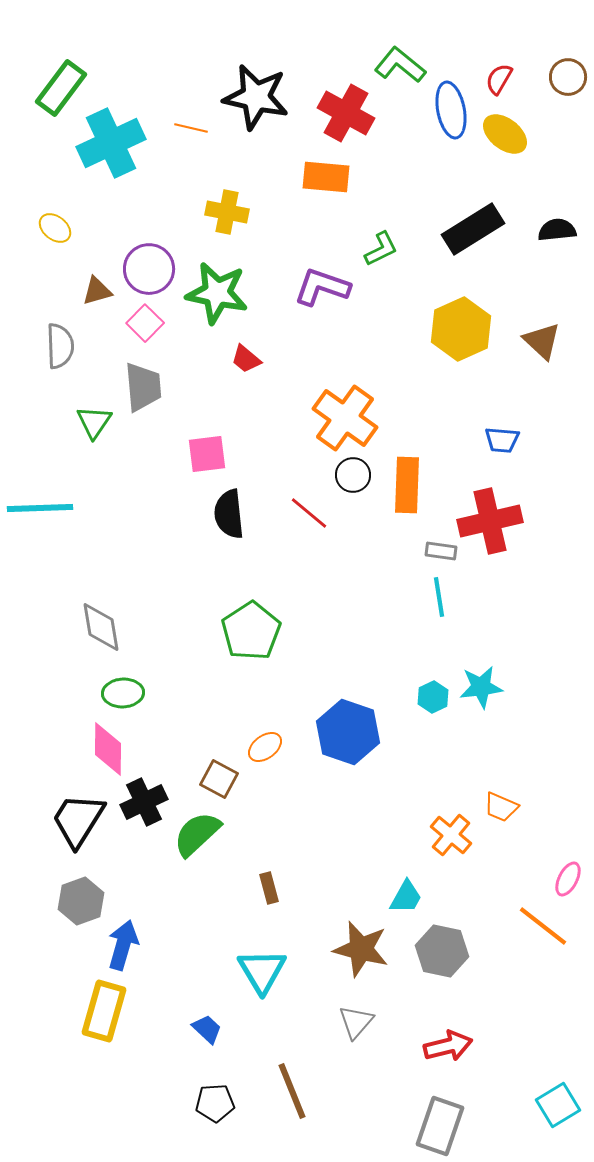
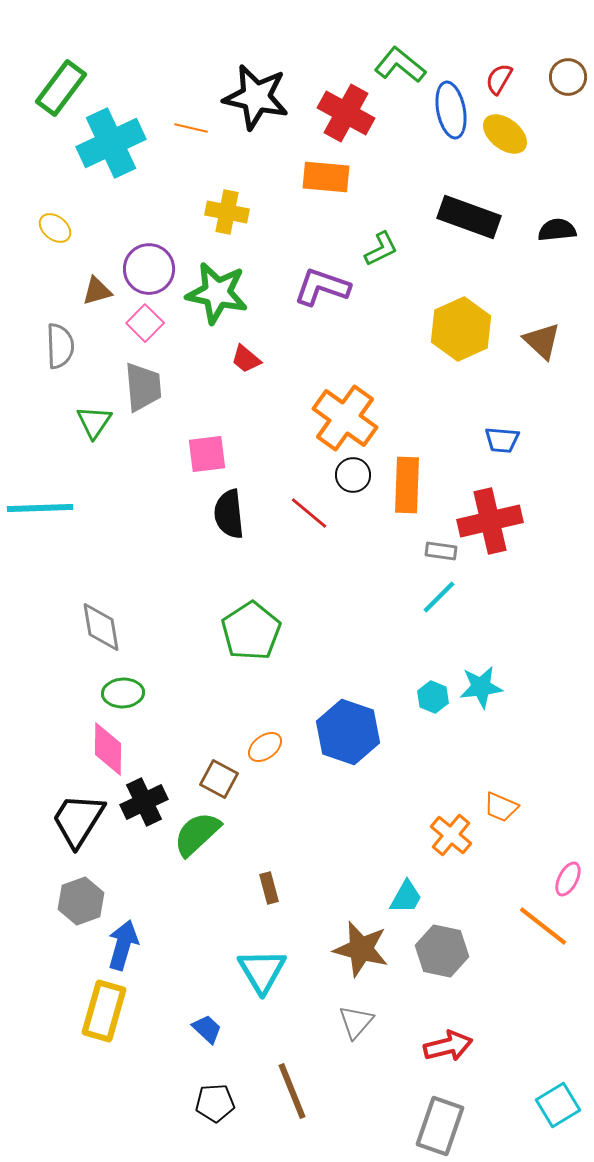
black rectangle at (473, 229): moved 4 px left, 12 px up; rotated 52 degrees clockwise
cyan line at (439, 597): rotated 54 degrees clockwise
cyan hexagon at (433, 697): rotated 12 degrees counterclockwise
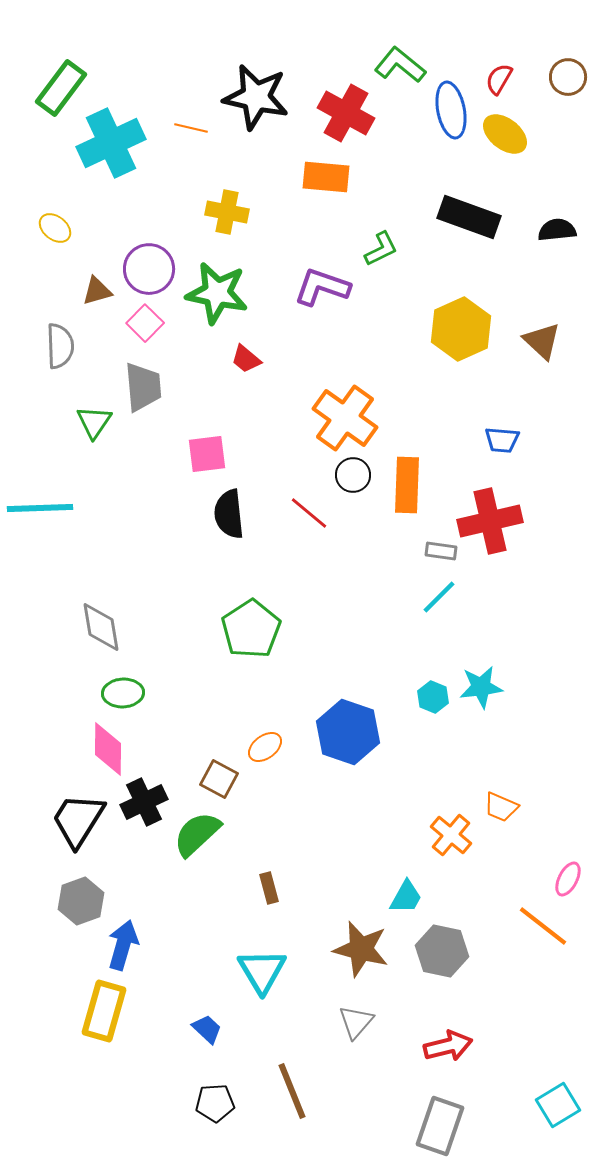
green pentagon at (251, 631): moved 2 px up
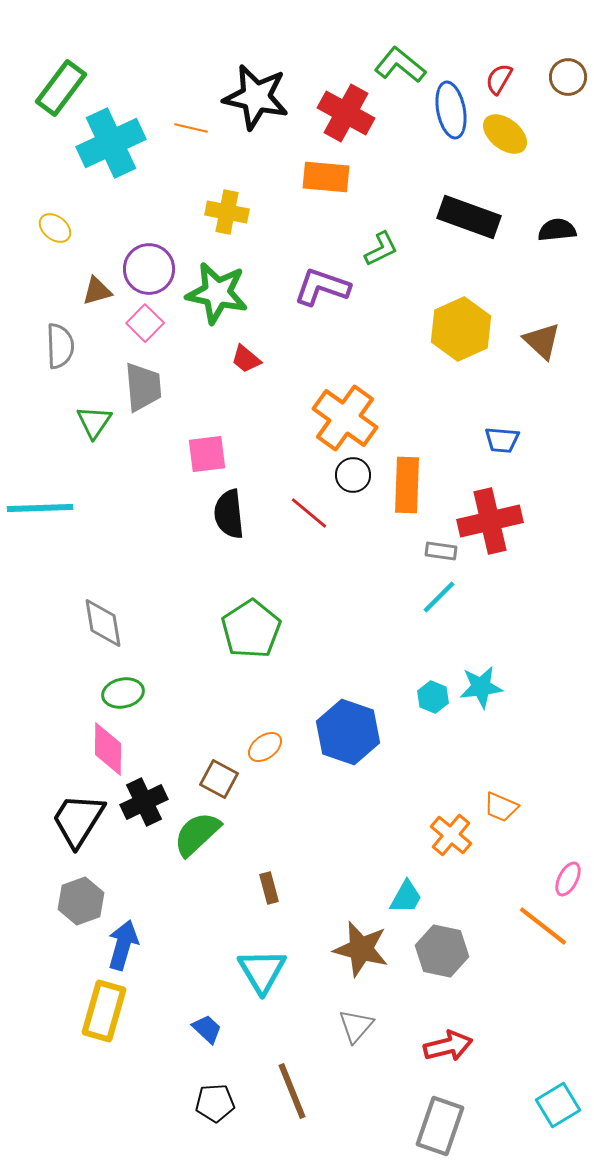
gray diamond at (101, 627): moved 2 px right, 4 px up
green ellipse at (123, 693): rotated 9 degrees counterclockwise
gray triangle at (356, 1022): moved 4 px down
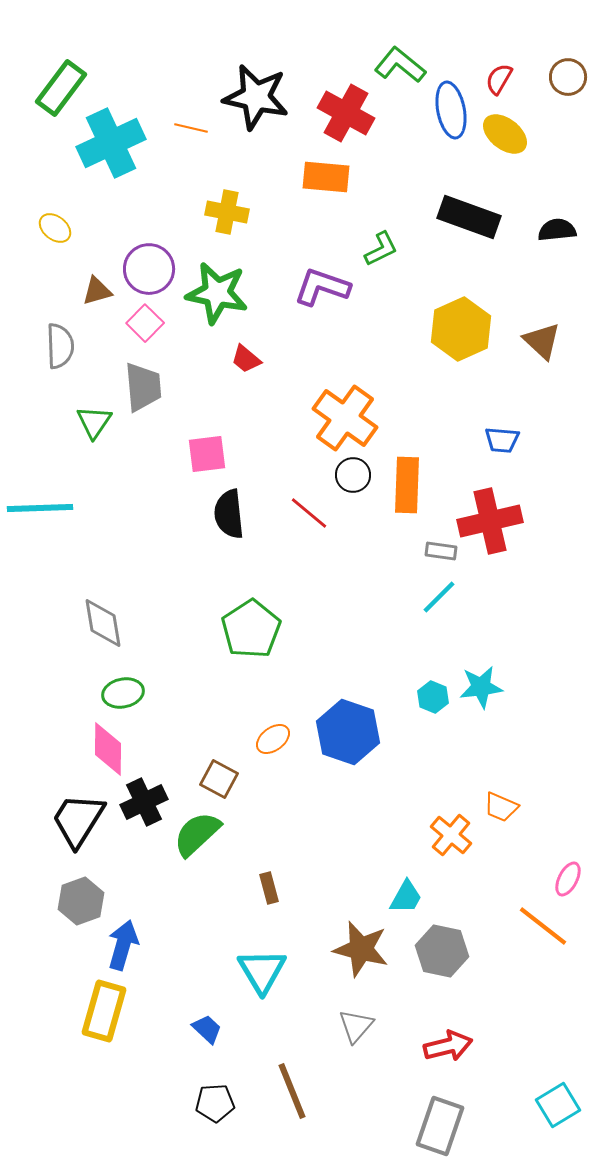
orange ellipse at (265, 747): moved 8 px right, 8 px up
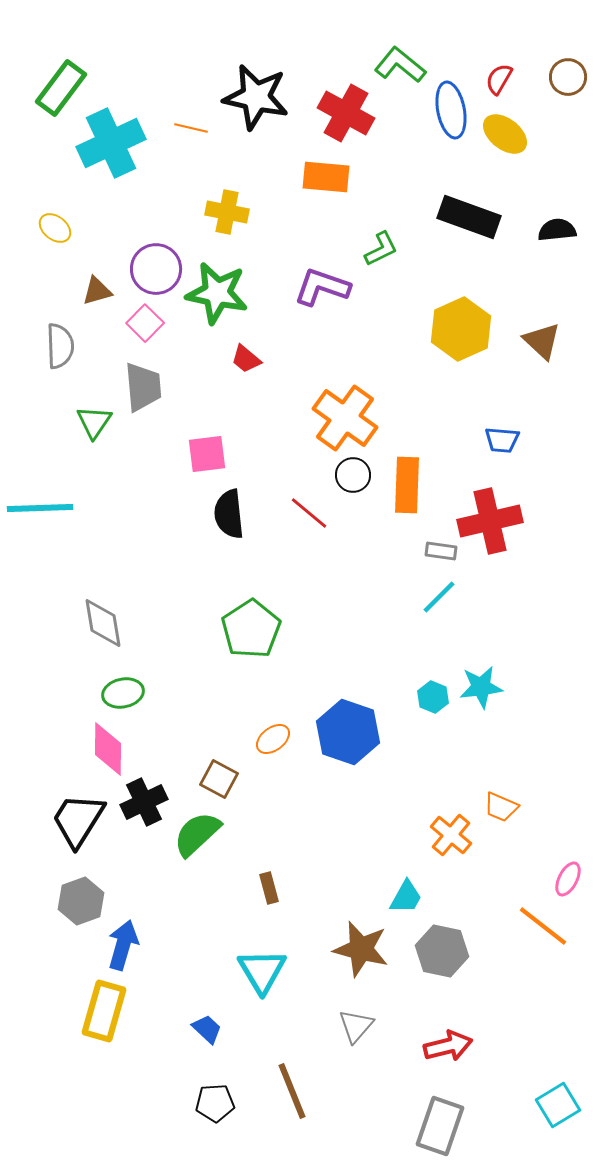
purple circle at (149, 269): moved 7 px right
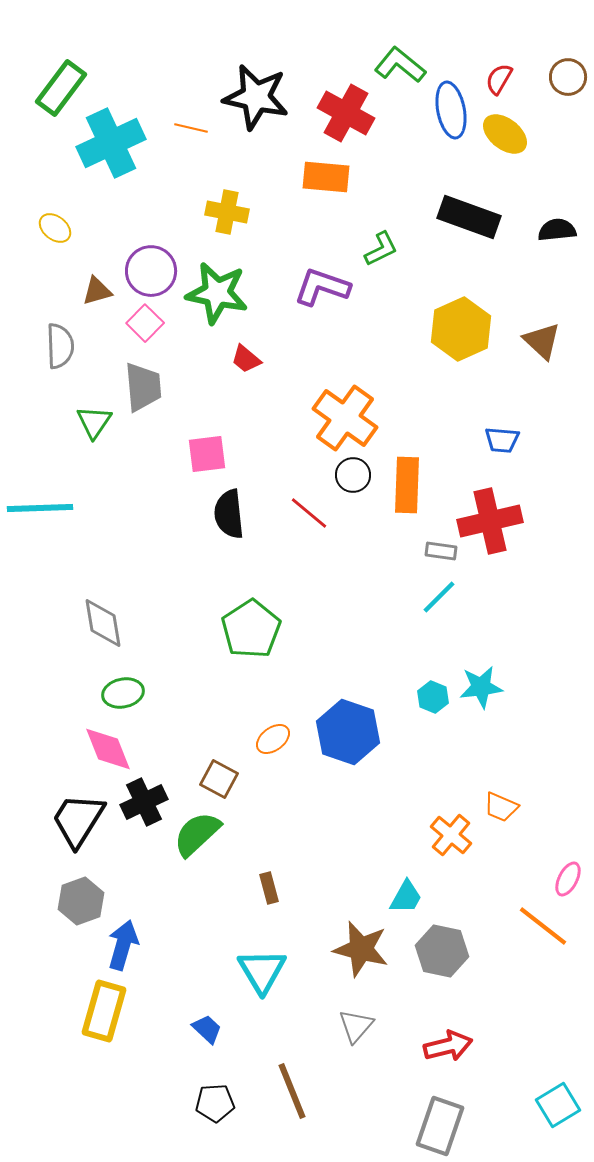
purple circle at (156, 269): moved 5 px left, 2 px down
pink diamond at (108, 749): rotated 22 degrees counterclockwise
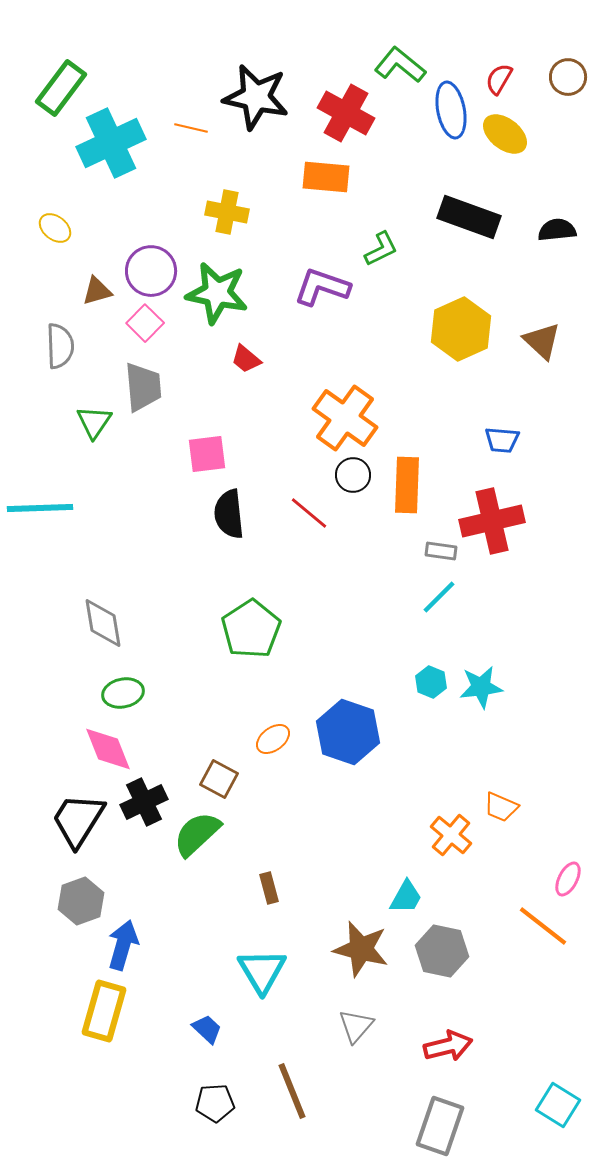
red cross at (490, 521): moved 2 px right
cyan hexagon at (433, 697): moved 2 px left, 15 px up
cyan square at (558, 1105): rotated 27 degrees counterclockwise
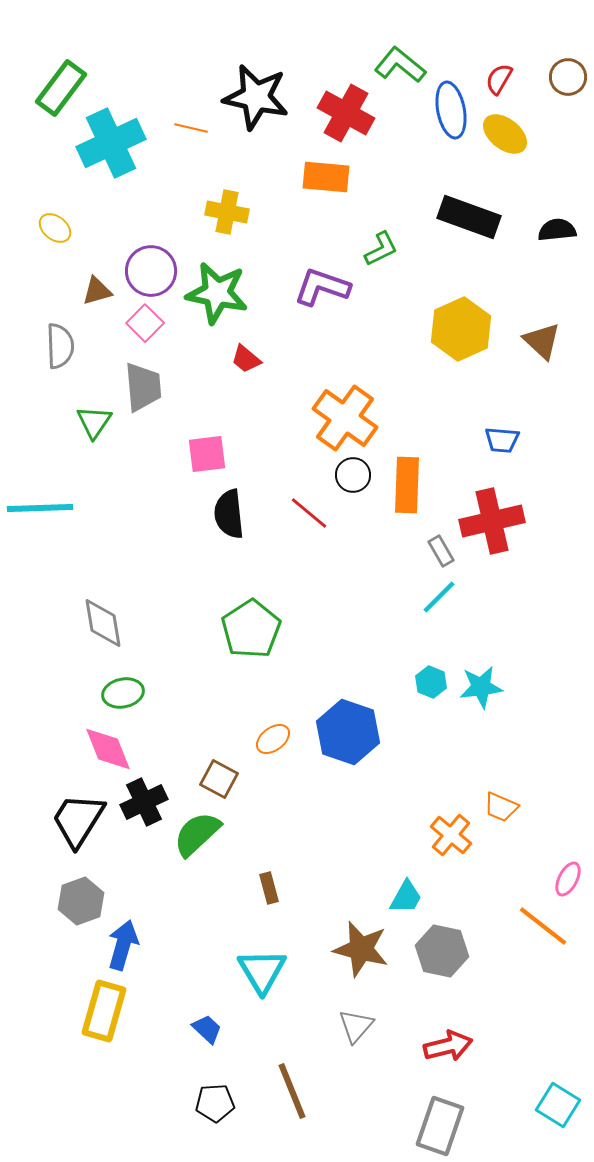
gray rectangle at (441, 551): rotated 52 degrees clockwise
